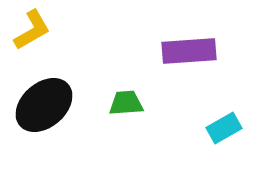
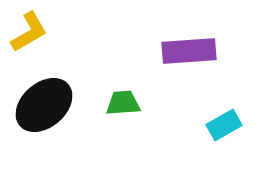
yellow L-shape: moved 3 px left, 2 px down
green trapezoid: moved 3 px left
cyan rectangle: moved 3 px up
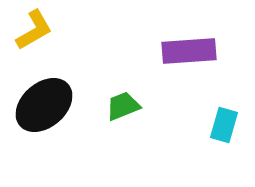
yellow L-shape: moved 5 px right, 2 px up
green trapezoid: moved 3 px down; rotated 18 degrees counterclockwise
cyan rectangle: rotated 44 degrees counterclockwise
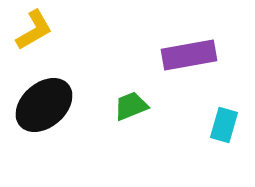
purple rectangle: moved 4 px down; rotated 6 degrees counterclockwise
green trapezoid: moved 8 px right
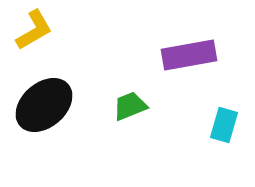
green trapezoid: moved 1 px left
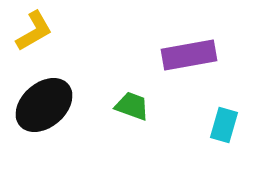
yellow L-shape: moved 1 px down
green trapezoid: moved 2 px right; rotated 42 degrees clockwise
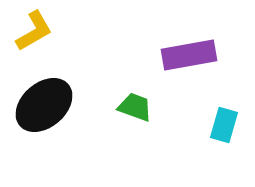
green trapezoid: moved 3 px right, 1 px down
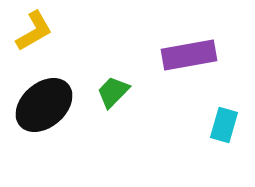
green trapezoid: moved 22 px left, 15 px up; rotated 66 degrees counterclockwise
